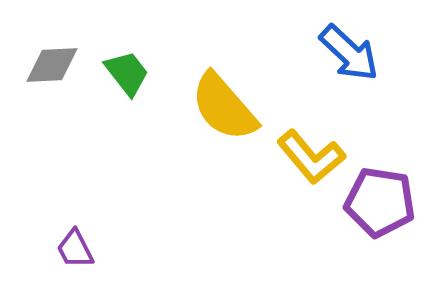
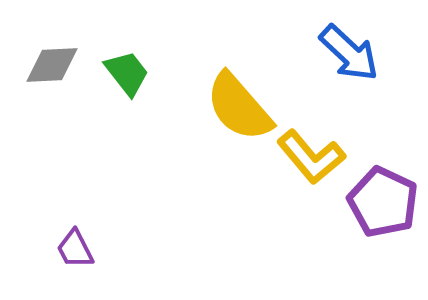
yellow semicircle: moved 15 px right
purple pentagon: moved 3 px right; rotated 16 degrees clockwise
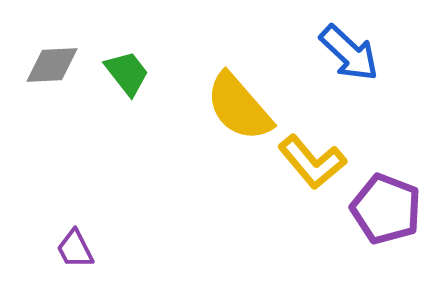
yellow L-shape: moved 1 px right, 5 px down
purple pentagon: moved 3 px right, 7 px down; rotated 4 degrees counterclockwise
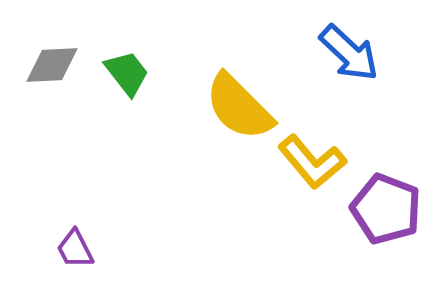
yellow semicircle: rotated 4 degrees counterclockwise
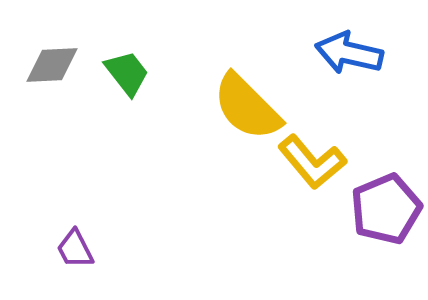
blue arrow: rotated 150 degrees clockwise
yellow semicircle: moved 8 px right
purple pentagon: rotated 28 degrees clockwise
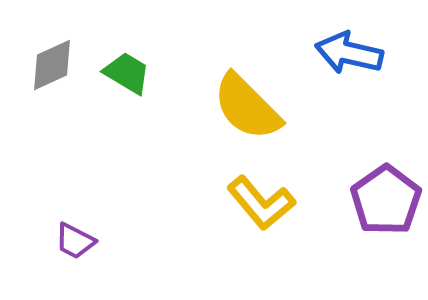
gray diamond: rotated 22 degrees counterclockwise
green trapezoid: rotated 21 degrees counterclockwise
yellow L-shape: moved 51 px left, 41 px down
purple pentagon: moved 9 px up; rotated 12 degrees counterclockwise
purple trapezoid: moved 8 px up; rotated 36 degrees counterclockwise
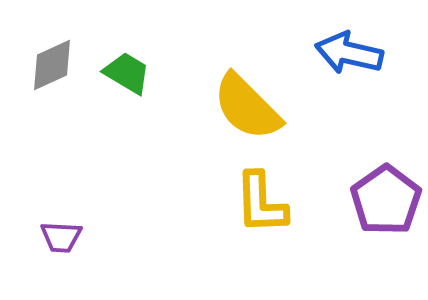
yellow L-shape: rotated 38 degrees clockwise
purple trapezoid: moved 14 px left, 4 px up; rotated 24 degrees counterclockwise
